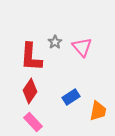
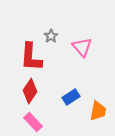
gray star: moved 4 px left, 6 px up
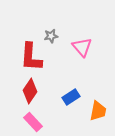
gray star: rotated 24 degrees clockwise
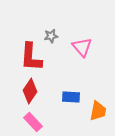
blue rectangle: rotated 36 degrees clockwise
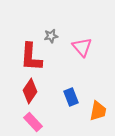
blue rectangle: rotated 66 degrees clockwise
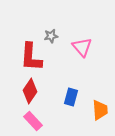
blue rectangle: rotated 36 degrees clockwise
orange trapezoid: moved 2 px right, 1 px up; rotated 15 degrees counterclockwise
pink rectangle: moved 1 px up
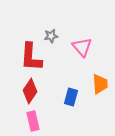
orange trapezoid: moved 26 px up
pink rectangle: rotated 30 degrees clockwise
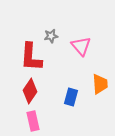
pink triangle: moved 1 px left, 1 px up
